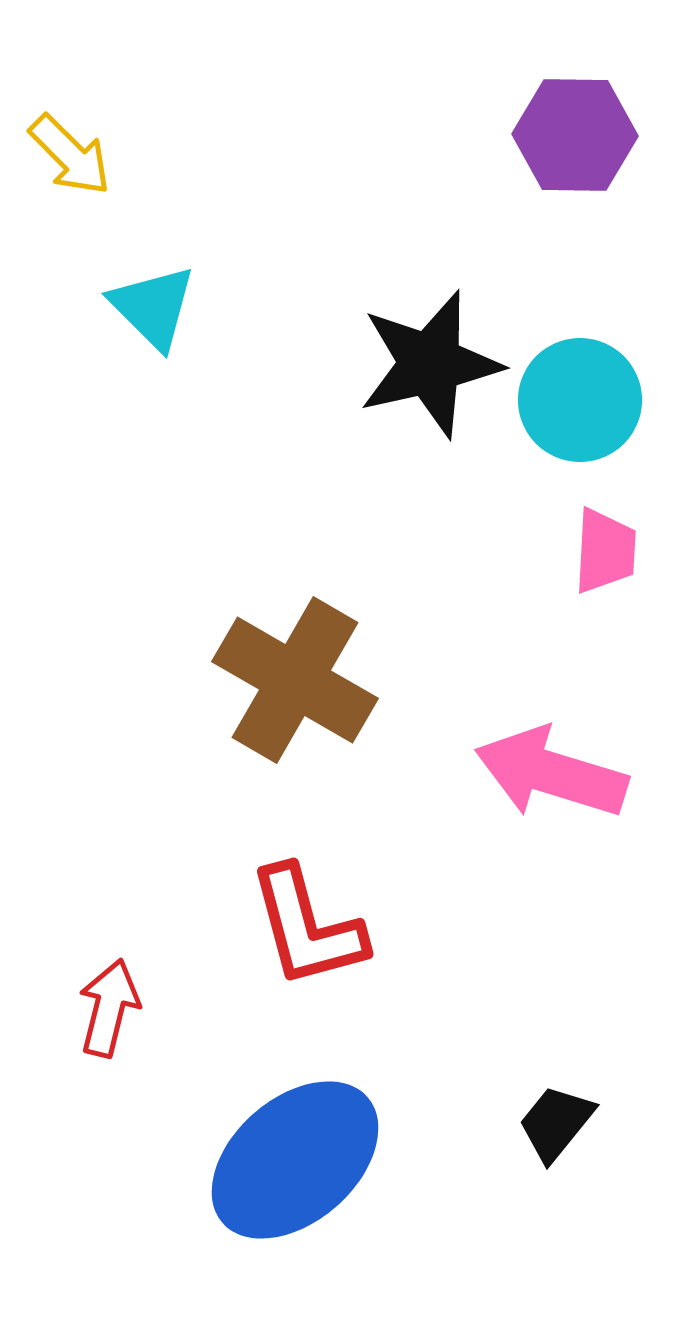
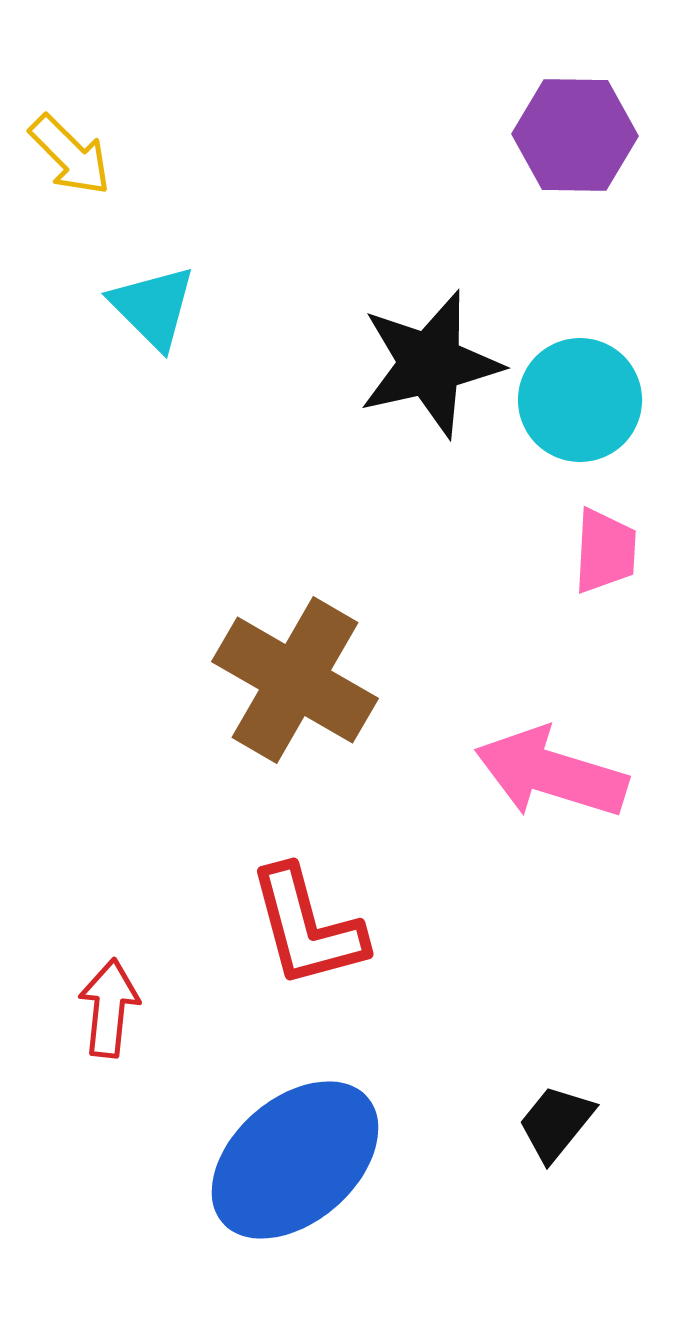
red arrow: rotated 8 degrees counterclockwise
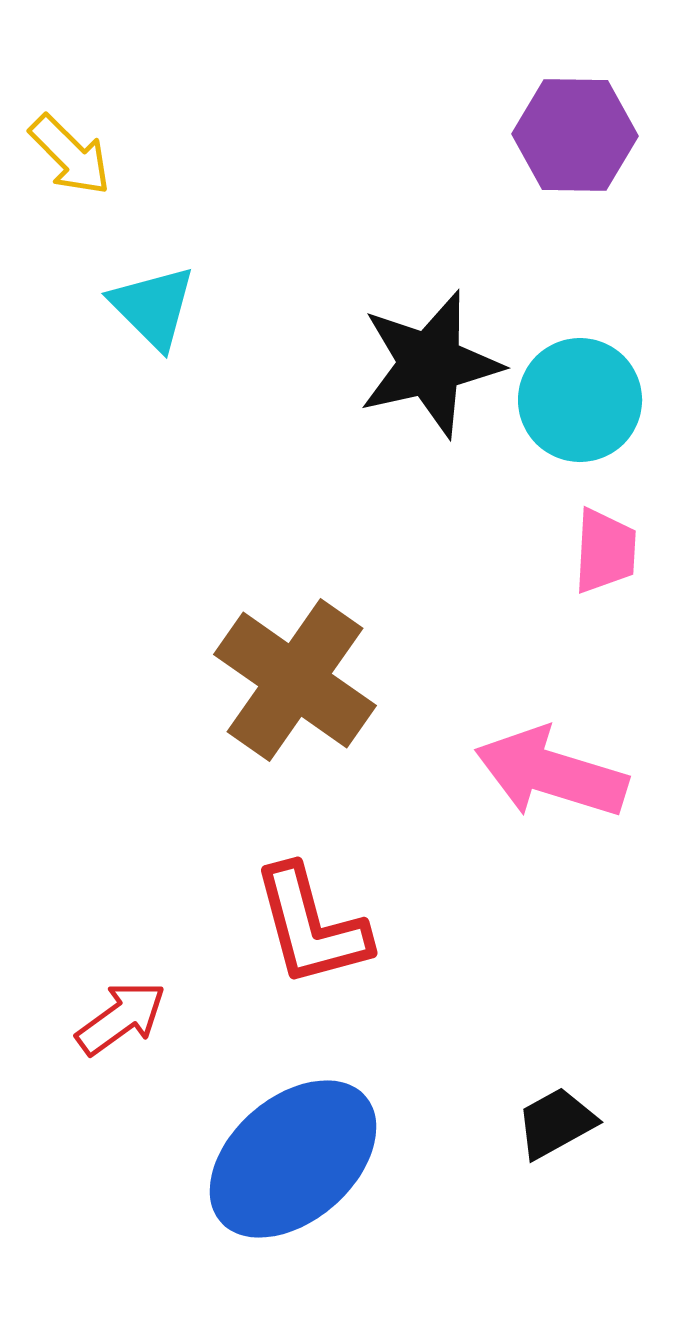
brown cross: rotated 5 degrees clockwise
red L-shape: moved 4 px right, 1 px up
red arrow: moved 12 px right, 10 px down; rotated 48 degrees clockwise
black trapezoid: rotated 22 degrees clockwise
blue ellipse: moved 2 px left, 1 px up
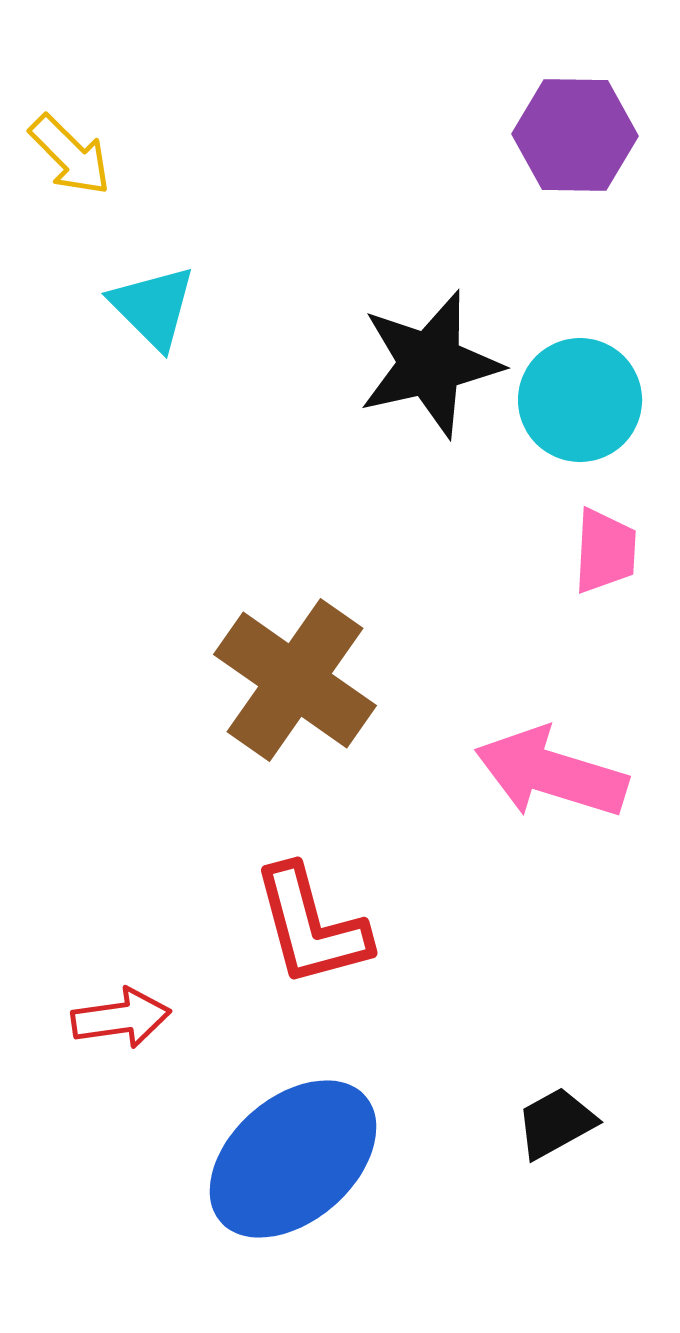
red arrow: rotated 28 degrees clockwise
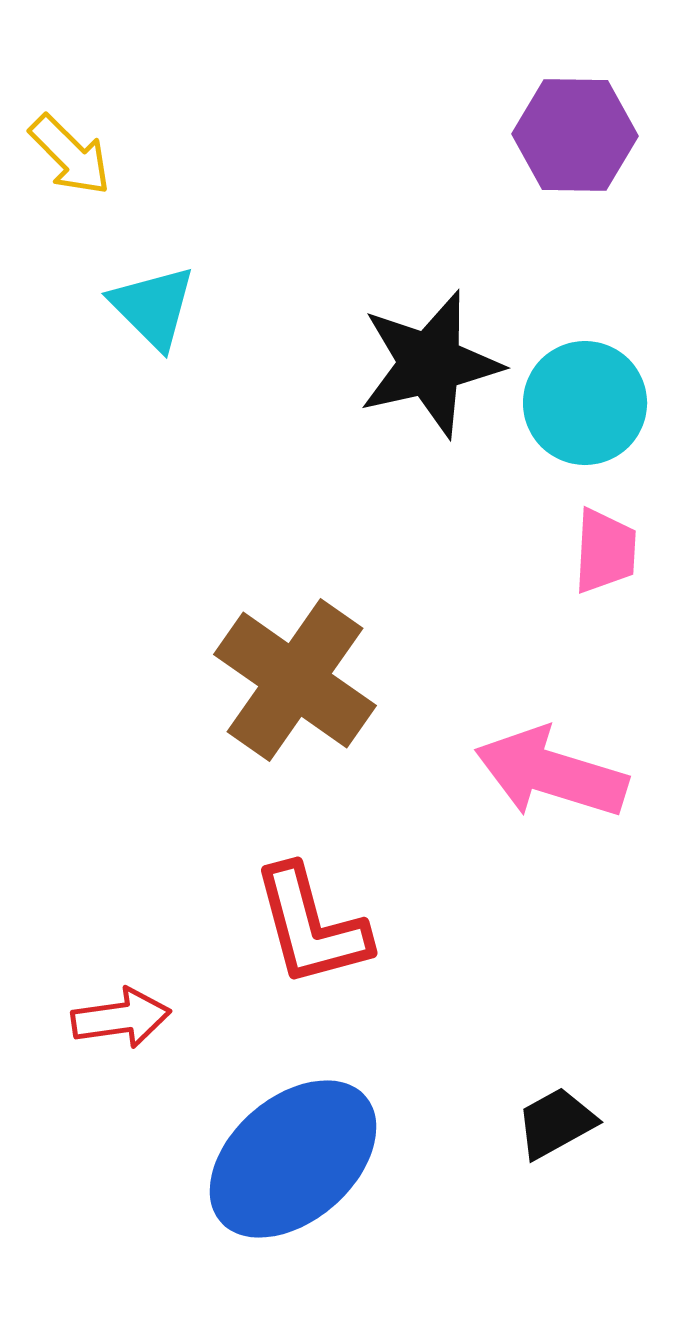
cyan circle: moved 5 px right, 3 px down
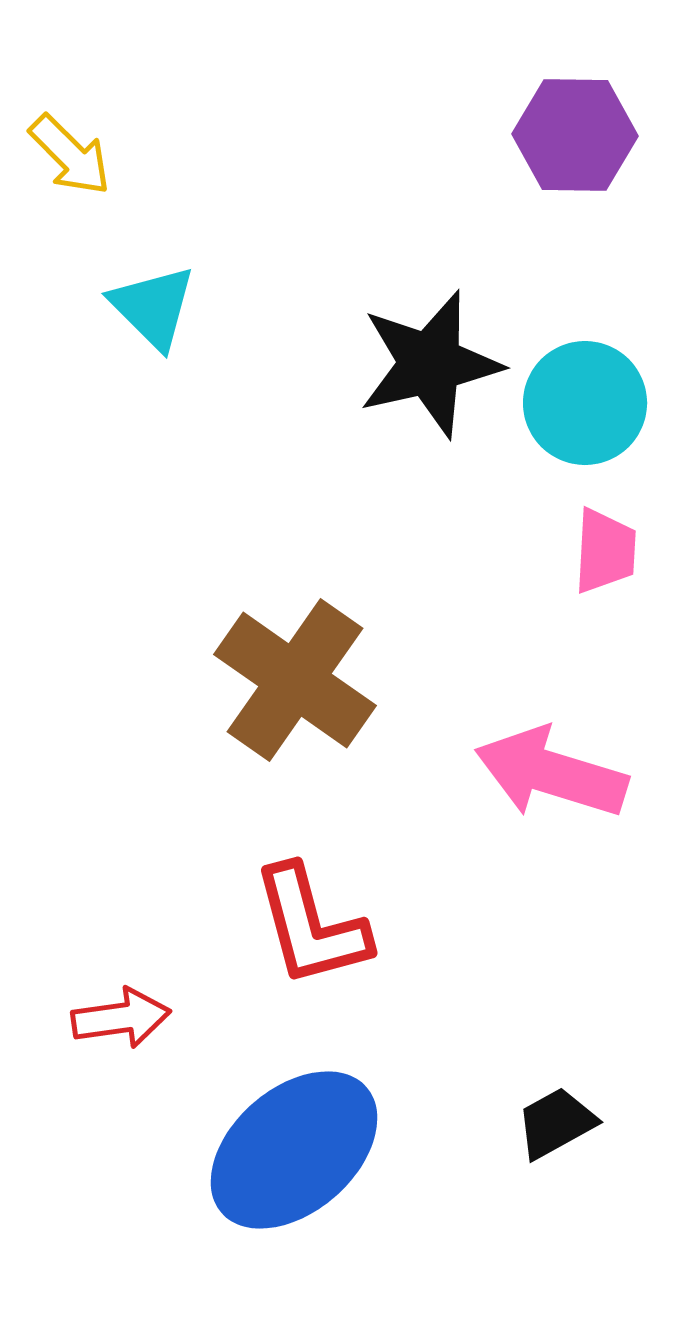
blue ellipse: moved 1 px right, 9 px up
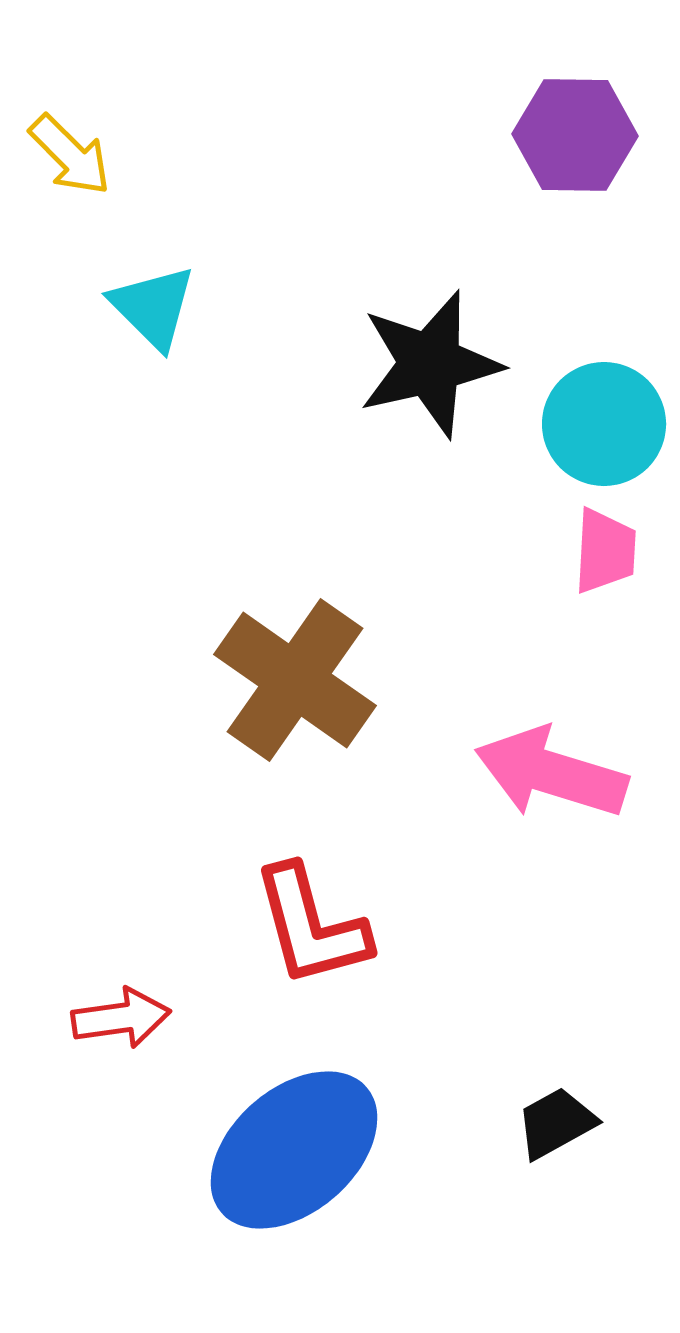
cyan circle: moved 19 px right, 21 px down
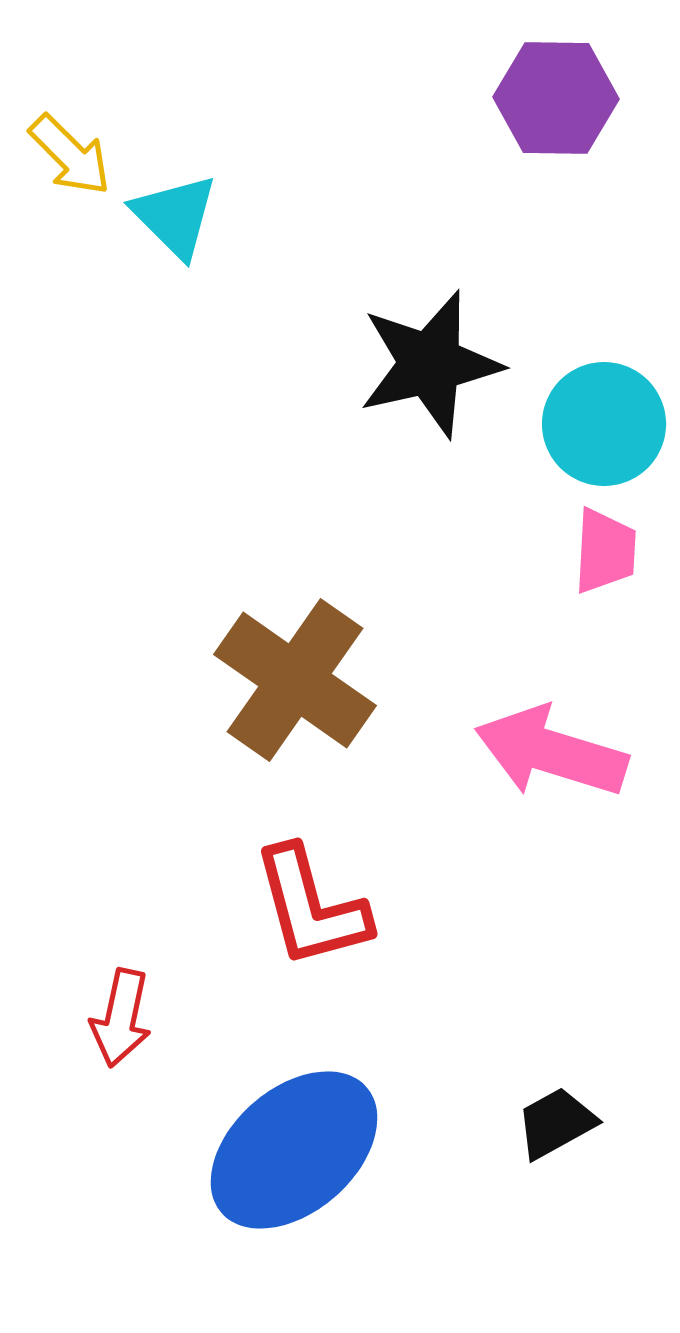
purple hexagon: moved 19 px left, 37 px up
cyan triangle: moved 22 px right, 91 px up
pink arrow: moved 21 px up
red L-shape: moved 19 px up
red arrow: rotated 110 degrees clockwise
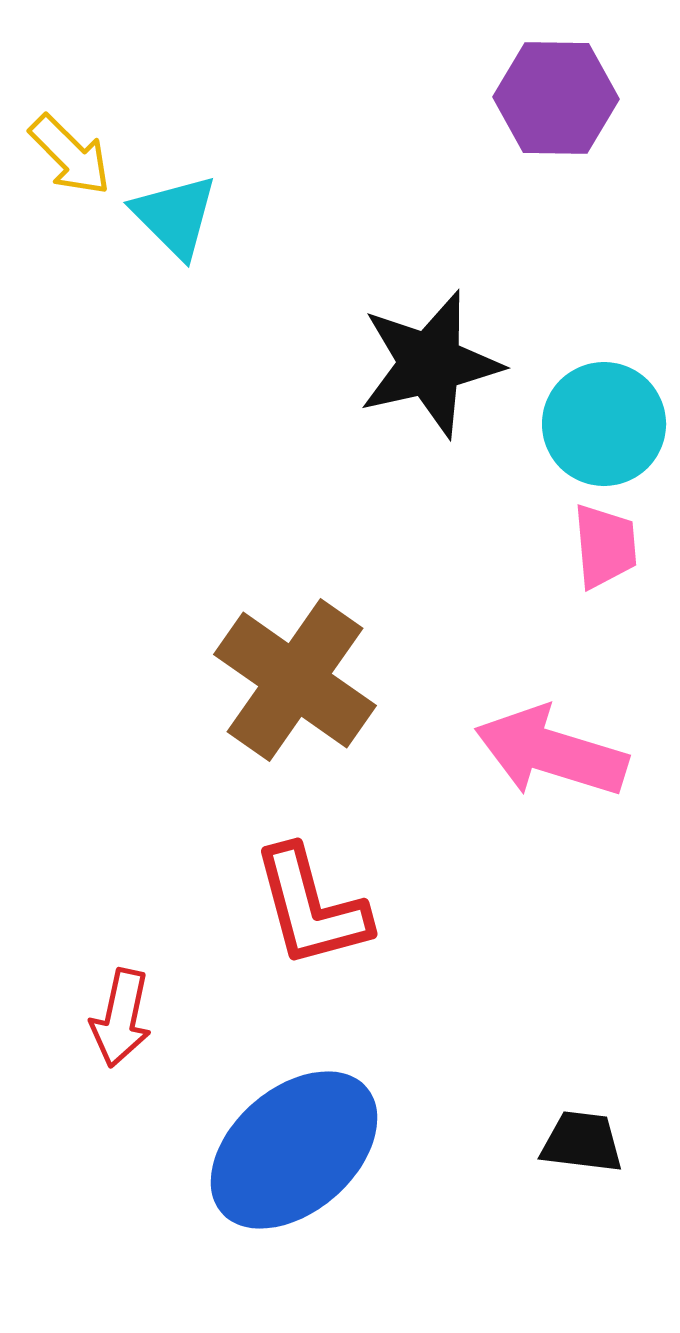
pink trapezoid: moved 5 px up; rotated 8 degrees counterclockwise
black trapezoid: moved 26 px right, 19 px down; rotated 36 degrees clockwise
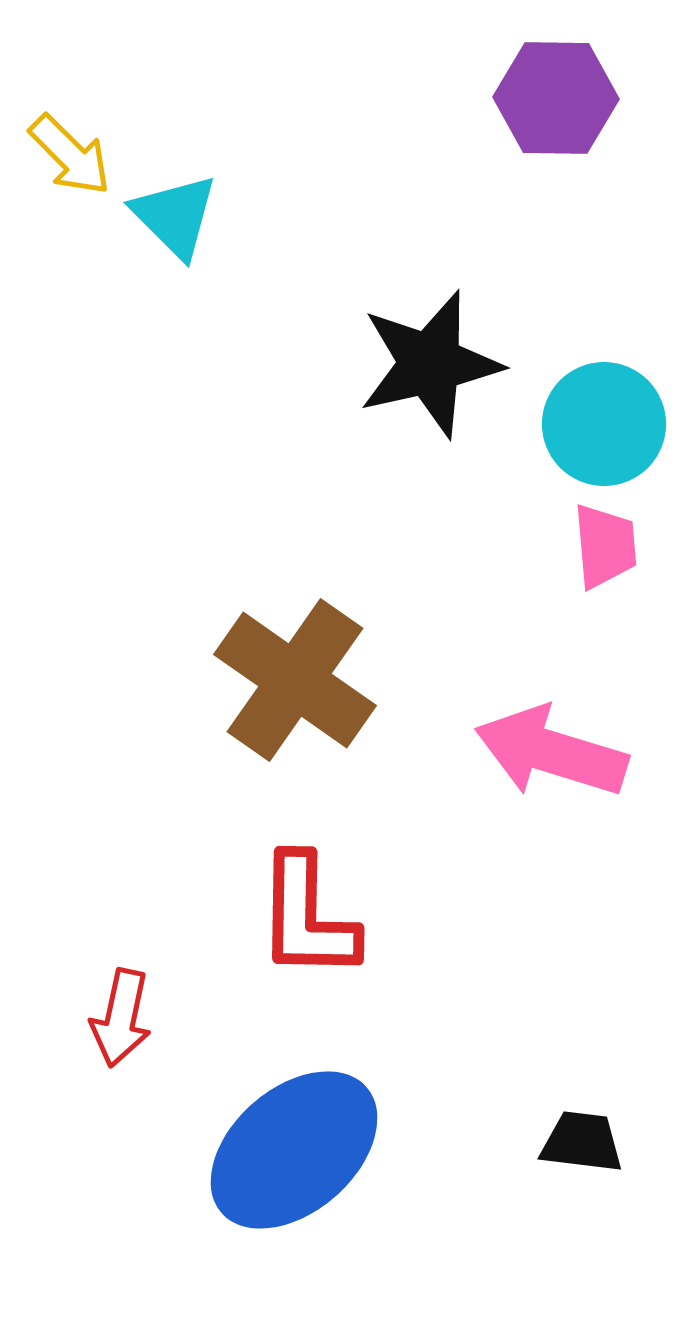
red L-shape: moved 4 px left, 10 px down; rotated 16 degrees clockwise
